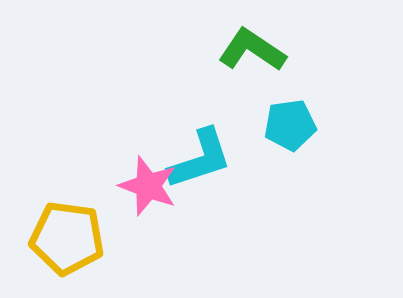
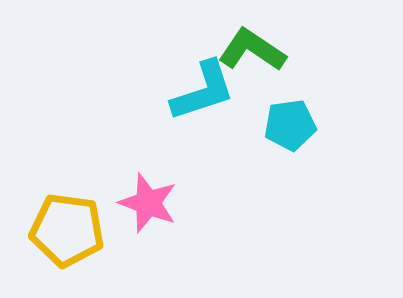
cyan L-shape: moved 3 px right, 68 px up
pink star: moved 17 px down
yellow pentagon: moved 8 px up
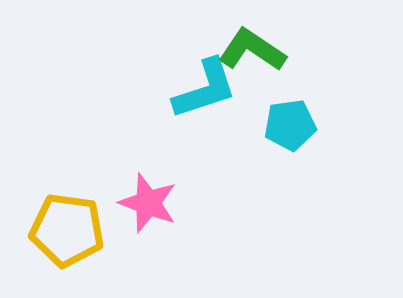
cyan L-shape: moved 2 px right, 2 px up
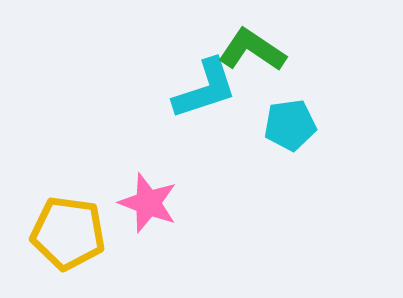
yellow pentagon: moved 1 px right, 3 px down
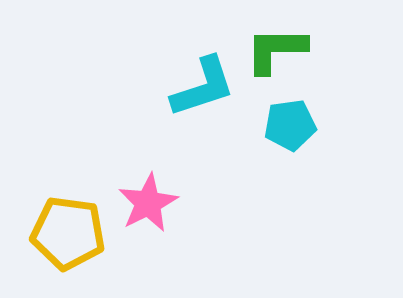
green L-shape: moved 24 px right; rotated 34 degrees counterclockwise
cyan L-shape: moved 2 px left, 2 px up
pink star: rotated 24 degrees clockwise
